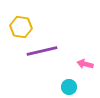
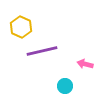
yellow hexagon: rotated 15 degrees clockwise
cyan circle: moved 4 px left, 1 px up
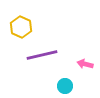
purple line: moved 4 px down
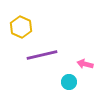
cyan circle: moved 4 px right, 4 px up
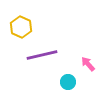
pink arrow: moved 3 px right; rotated 35 degrees clockwise
cyan circle: moved 1 px left
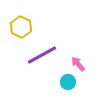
purple line: rotated 16 degrees counterclockwise
pink arrow: moved 10 px left
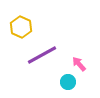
pink arrow: moved 1 px right
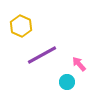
yellow hexagon: moved 1 px up
cyan circle: moved 1 px left
